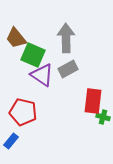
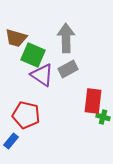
brown trapezoid: rotated 35 degrees counterclockwise
red pentagon: moved 3 px right, 3 px down
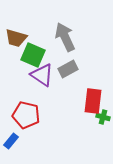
gray arrow: moved 1 px left, 1 px up; rotated 24 degrees counterclockwise
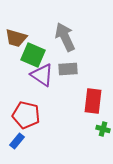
gray rectangle: rotated 24 degrees clockwise
green cross: moved 12 px down
blue rectangle: moved 6 px right
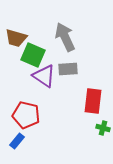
purple triangle: moved 2 px right, 1 px down
green cross: moved 1 px up
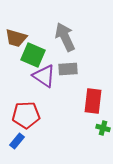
red pentagon: rotated 16 degrees counterclockwise
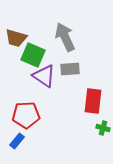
gray rectangle: moved 2 px right
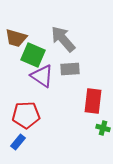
gray arrow: moved 2 px left, 2 px down; rotated 16 degrees counterclockwise
purple triangle: moved 2 px left
blue rectangle: moved 1 px right, 1 px down
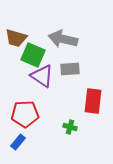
gray arrow: rotated 36 degrees counterclockwise
red pentagon: moved 1 px left, 1 px up
green cross: moved 33 px left, 1 px up
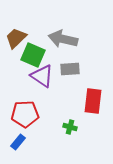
brown trapezoid: rotated 120 degrees clockwise
